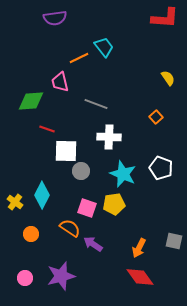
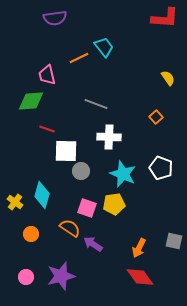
pink trapezoid: moved 13 px left, 7 px up
cyan diamond: rotated 12 degrees counterclockwise
pink circle: moved 1 px right, 1 px up
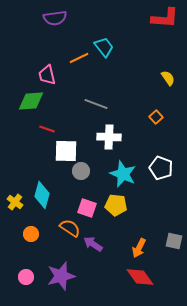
yellow pentagon: moved 2 px right, 1 px down; rotated 15 degrees clockwise
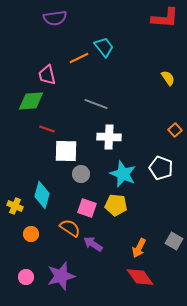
orange square: moved 19 px right, 13 px down
gray circle: moved 3 px down
yellow cross: moved 4 px down; rotated 14 degrees counterclockwise
gray square: rotated 18 degrees clockwise
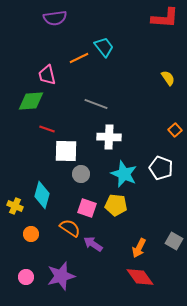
cyan star: moved 1 px right
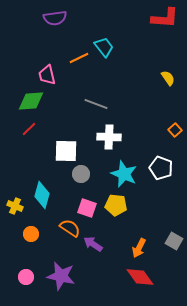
red line: moved 18 px left; rotated 63 degrees counterclockwise
purple star: rotated 28 degrees clockwise
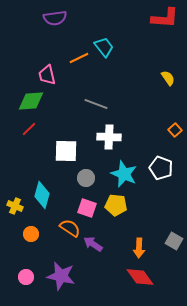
gray circle: moved 5 px right, 4 px down
orange arrow: rotated 24 degrees counterclockwise
